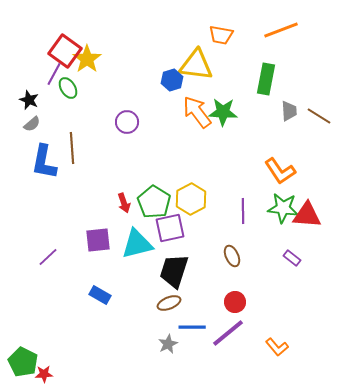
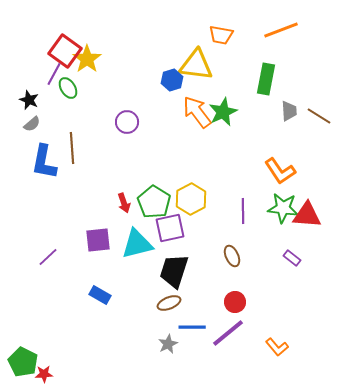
green star at (223, 112): rotated 28 degrees counterclockwise
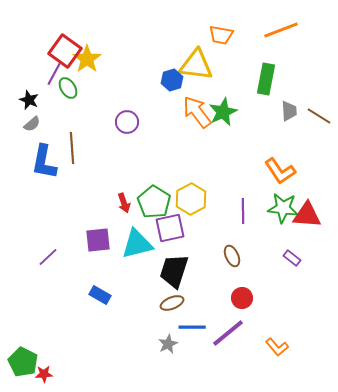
red circle at (235, 302): moved 7 px right, 4 px up
brown ellipse at (169, 303): moved 3 px right
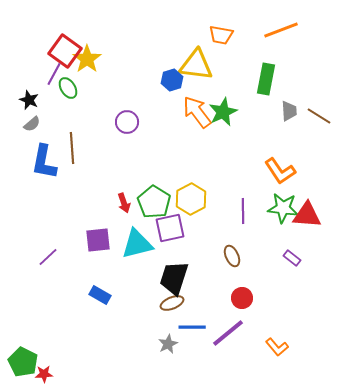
black trapezoid at (174, 271): moved 7 px down
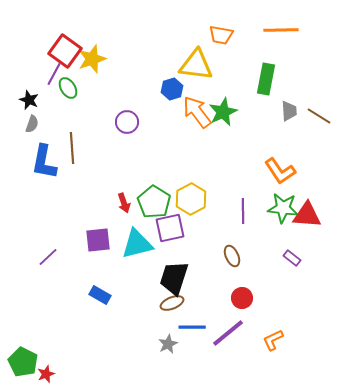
orange line at (281, 30): rotated 20 degrees clockwise
yellow star at (87, 59): moved 5 px right; rotated 16 degrees clockwise
blue hexagon at (172, 80): moved 9 px down
gray semicircle at (32, 124): rotated 30 degrees counterclockwise
orange L-shape at (277, 347): moved 4 px left, 7 px up; rotated 105 degrees clockwise
red star at (44, 374): moved 2 px right; rotated 18 degrees counterclockwise
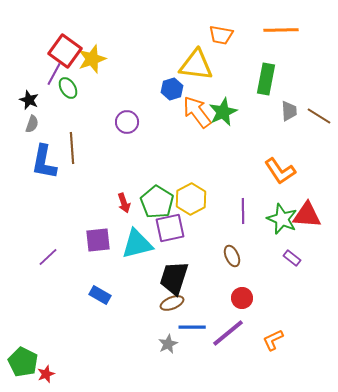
green pentagon at (154, 202): moved 3 px right
green star at (283, 208): moved 1 px left, 11 px down; rotated 16 degrees clockwise
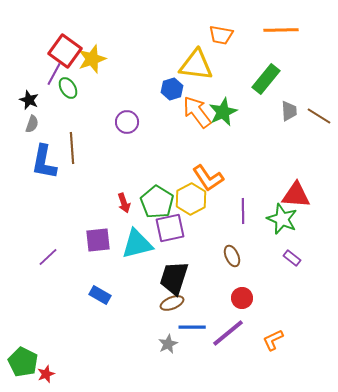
green rectangle at (266, 79): rotated 28 degrees clockwise
orange L-shape at (280, 171): moved 72 px left, 7 px down
red triangle at (307, 215): moved 11 px left, 20 px up
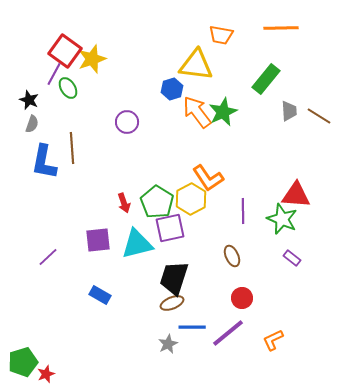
orange line at (281, 30): moved 2 px up
green pentagon at (23, 362): rotated 28 degrees clockwise
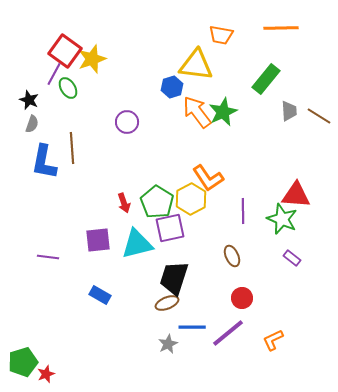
blue hexagon at (172, 89): moved 2 px up
purple line at (48, 257): rotated 50 degrees clockwise
brown ellipse at (172, 303): moved 5 px left
